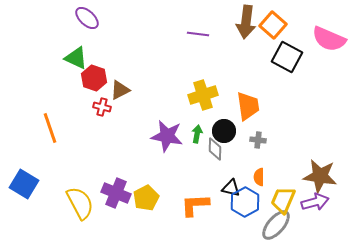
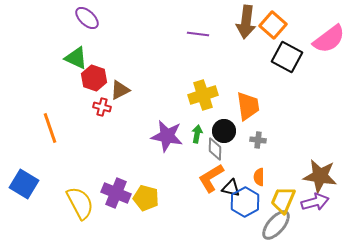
pink semicircle: rotated 60 degrees counterclockwise
yellow pentagon: rotated 30 degrees counterclockwise
orange L-shape: moved 16 px right, 27 px up; rotated 28 degrees counterclockwise
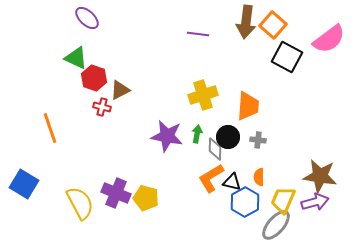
orange trapezoid: rotated 12 degrees clockwise
black circle: moved 4 px right, 6 px down
black triangle: moved 1 px right, 6 px up
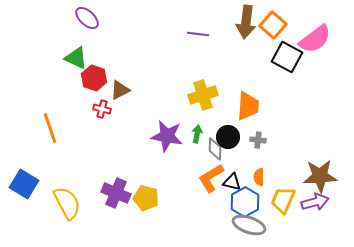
pink semicircle: moved 14 px left
red cross: moved 2 px down
brown star: rotated 12 degrees counterclockwise
yellow semicircle: moved 13 px left
gray ellipse: moved 27 px left; rotated 68 degrees clockwise
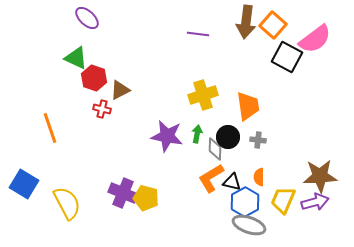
orange trapezoid: rotated 12 degrees counterclockwise
purple cross: moved 7 px right
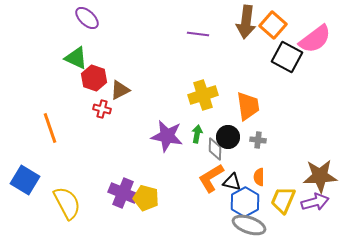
blue square: moved 1 px right, 4 px up
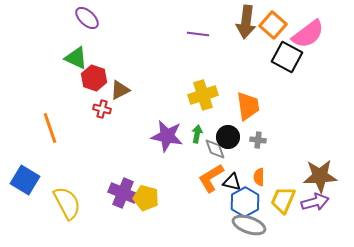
pink semicircle: moved 7 px left, 5 px up
gray diamond: rotated 20 degrees counterclockwise
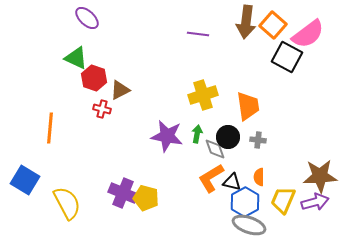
orange line: rotated 24 degrees clockwise
